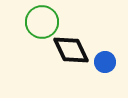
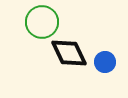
black diamond: moved 2 px left, 3 px down
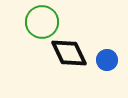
blue circle: moved 2 px right, 2 px up
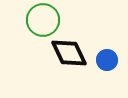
green circle: moved 1 px right, 2 px up
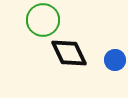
blue circle: moved 8 px right
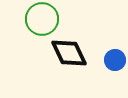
green circle: moved 1 px left, 1 px up
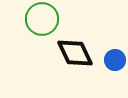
black diamond: moved 6 px right
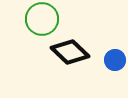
black diamond: moved 5 px left, 1 px up; rotated 21 degrees counterclockwise
